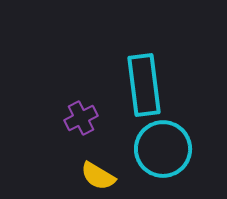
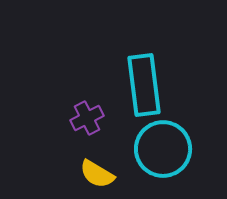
purple cross: moved 6 px right
yellow semicircle: moved 1 px left, 2 px up
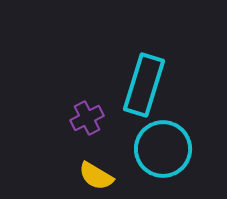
cyan rectangle: rotated 24 degrees clockwise
yellow semicircle: moved 1 px left, 2 px down
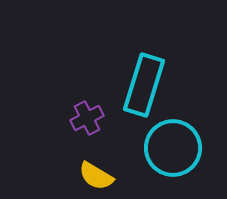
cyan circle: moved 10 px right, 1 px up
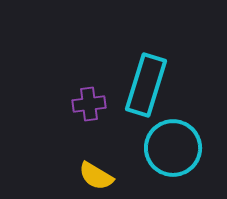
cyan rectangle: moved 2 px right
purple cross: moved 2 px right, 14 px up; rotated 20 degrees clockwise
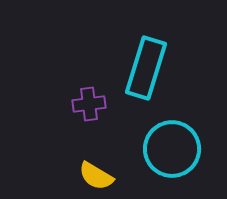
cyan rectangle: moved 17 px up
cyan circle: moved 1 px left, 1 px down
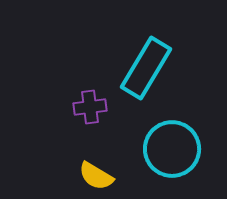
cyan rectangle: rotated 14 degrees clockwise
purple cross: moved 1 px right, 3 px down
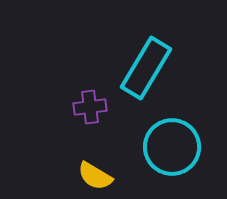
cyan circle: moved 2 px up
yellow semicircle: moved 1 px left
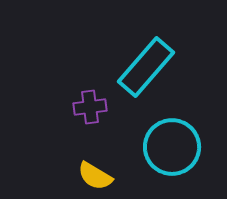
cyan rectangle: moved 1 px up; rotated 10 degrees clockwise
